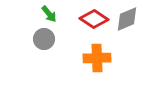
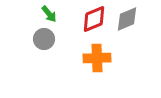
red diamond: rotated 56 degrees counterclockwise
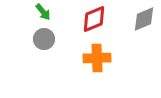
green arrow: moved 6 px left, 2 px up
gray diamond: moved 17 px right
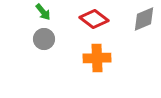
red diamond: rotated 60 degrees clockwise
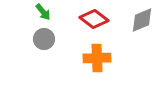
gray diamond: moved 2 px left, 1 px down
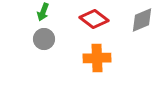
green arrow: rotated 60 degrees clockwise
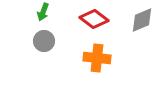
gray circle: moved 2 px down
orange cross: rotated 8 degrees clockwise
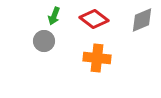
green arrow: moved 11 px right, 4 px down
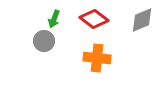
green arrow: moved 3 px down
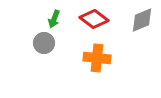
gray circle: moved 2 px down
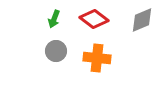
gray circle: moved 12 px right, 8 px down
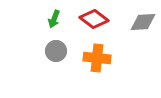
gray diamond: moved 1 px right, 2 px down; rotated 20 degrees clockwise
